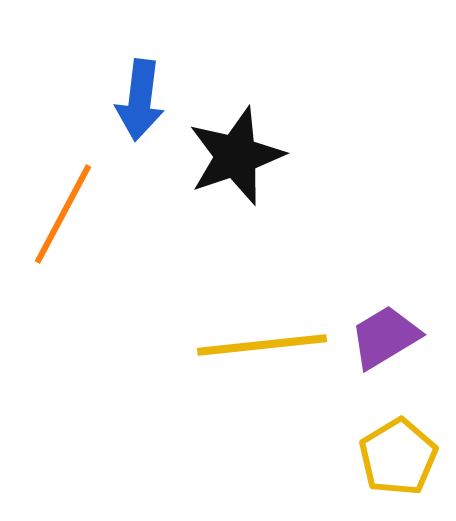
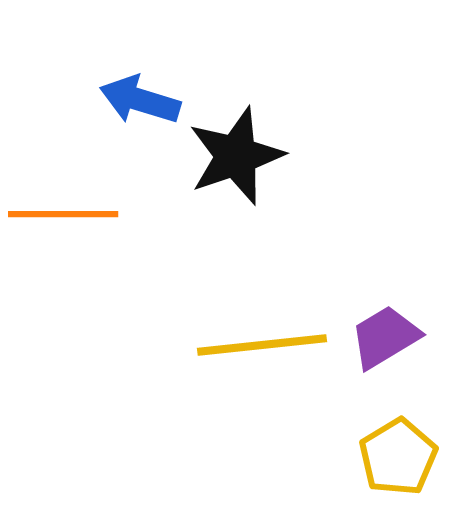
blue arrow: rotated 100 degrees clockwise
orange line: rotated 62 degrees clockwise
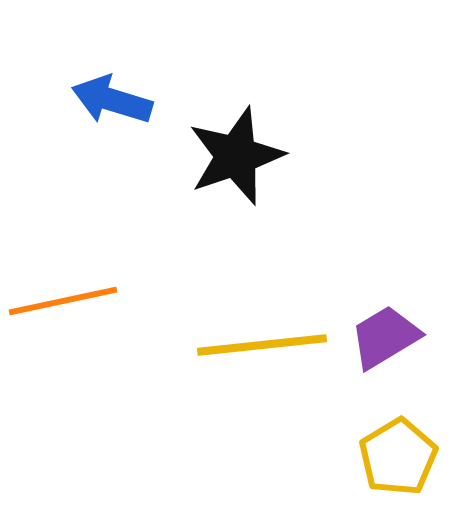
blue arrow: moved 28 px left
orange line: moved 87 px down; rotated 12 degrees counterclockwise
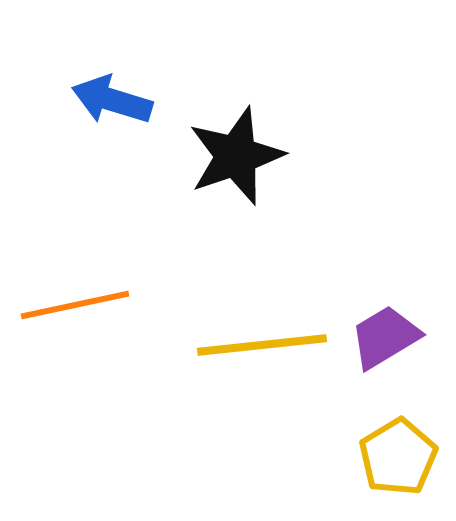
orange line: moved 12 px right, 4 px down
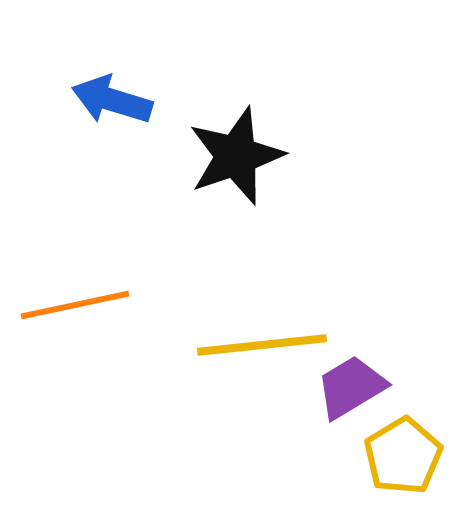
purple trapezoid: moved 34 px left, 50 px down
yellow pentagon: moved 5 px right, 1 px up
